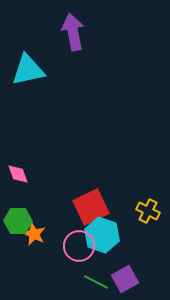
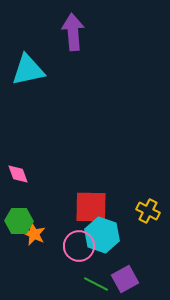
purple arrow: rotated 6 degrees clockwise
red square: rotated 27 degrees clockwise
green hexagon: moved 1 px right
green line: moved 2 px down
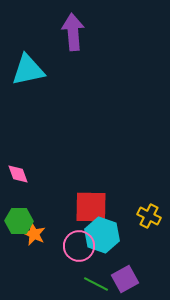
yellow cross: moved 1 px right, 5 px down
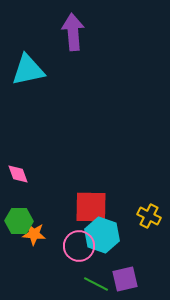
orange star: rotated 20 degrees counterclockwise
purple square: rotated 16 degrees clockwise
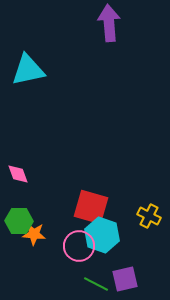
purple arrow: moved 36 px right, 9 px up
red square: rotated 15 degrees clockwise
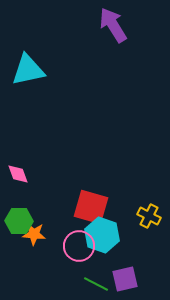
purple arrow: moved 4 px right, 2 px down; rotated 27 degrees counterclockwise
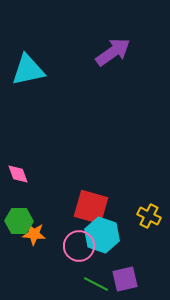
purple arrow: moved 27 px down; rotated 87 degrees clockwise
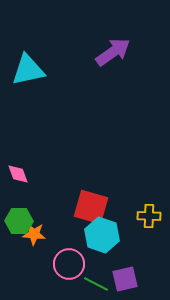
yellow cross: rotated 25 degrees counterclockwise
pink circle: moved 10 px left, 18 px down
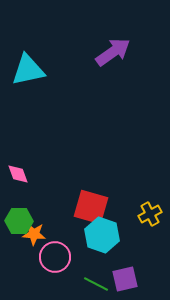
yellow cross: moved 1 px right, 2 px up; rotated 30 degrees counterclockwise
pink circle: moved 14 px left, 7 px up
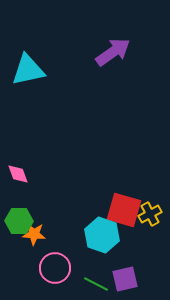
red square: moved 33 px right, 3 px down
pink circle: moved 11 px down
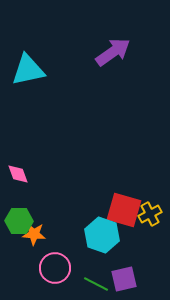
purple square: moved 1 px left
